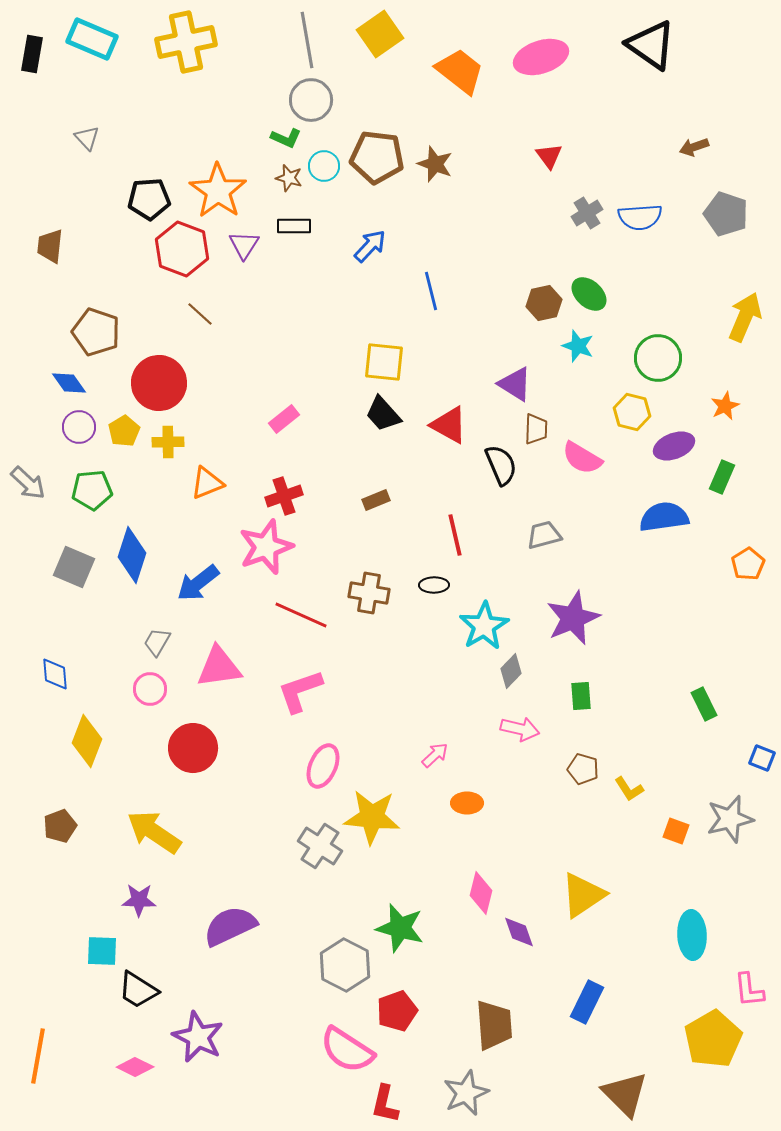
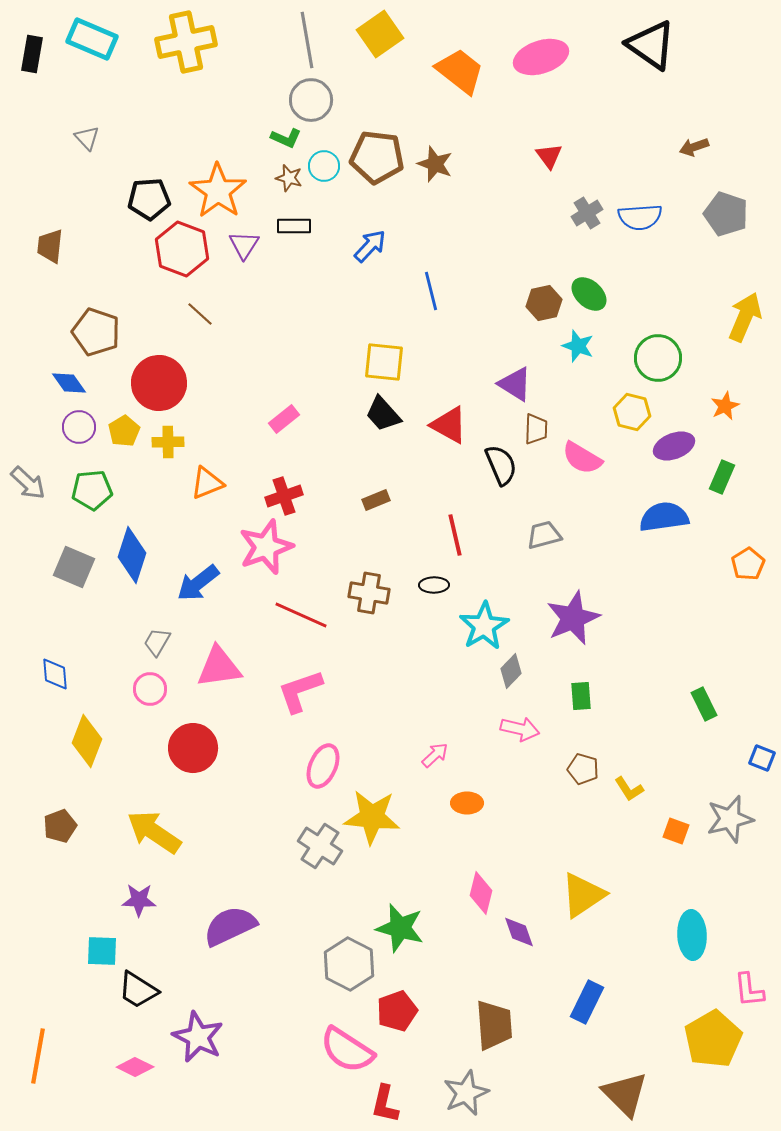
gray hexagon at (345, 965): moved 4 px right, 1 px up
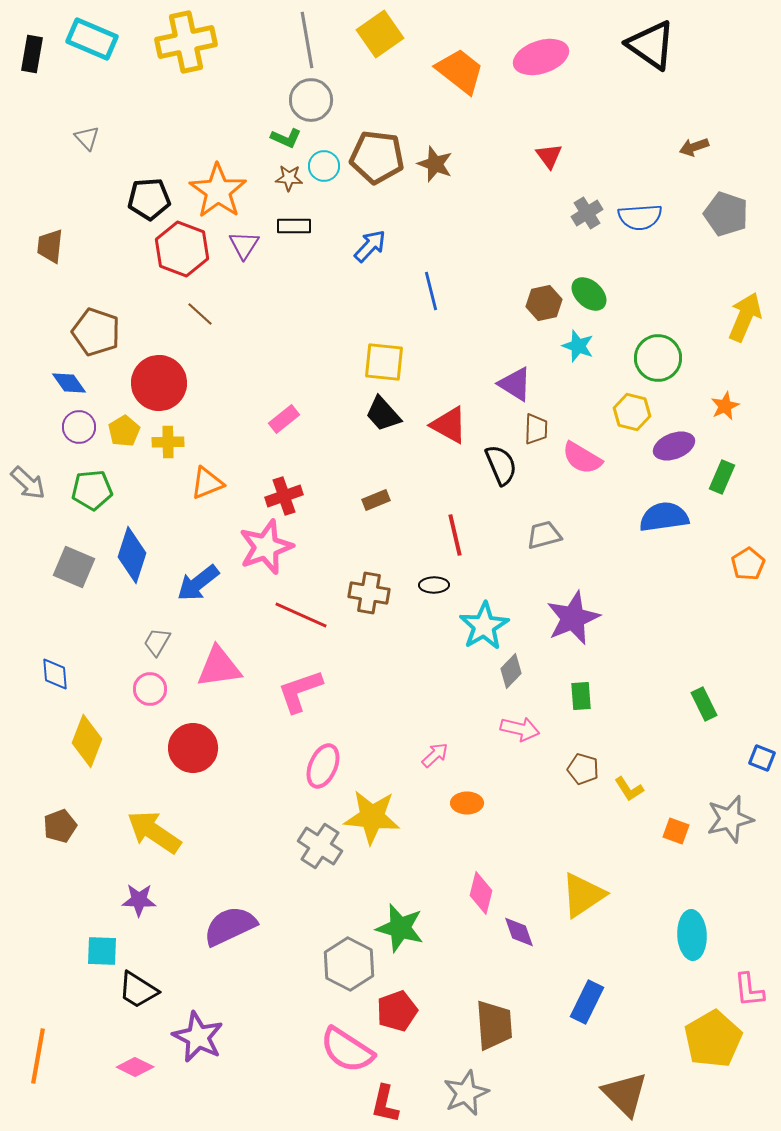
brown star at (289, 178): rotated 12 degrees counterclockwise
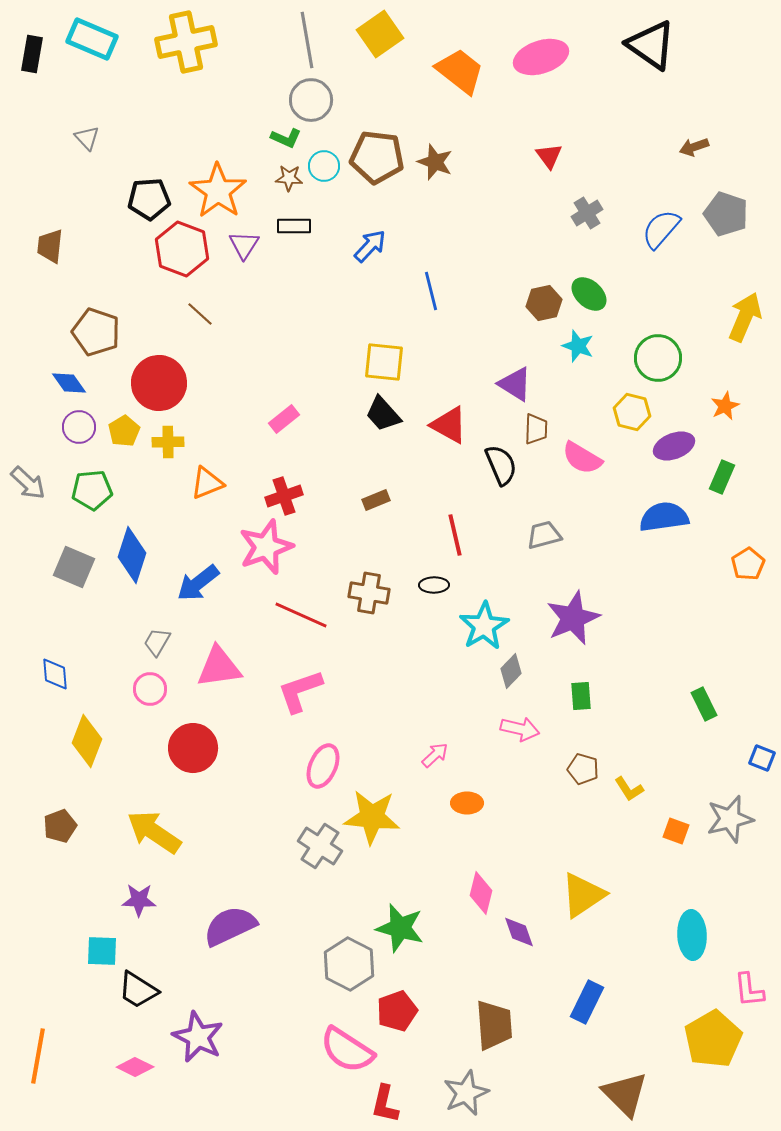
brown star at (435, 164): moved 2 px up
blue semicircle at (640, 217): moved 21 px right, 12 px down; rotated 135 degrees clockwise
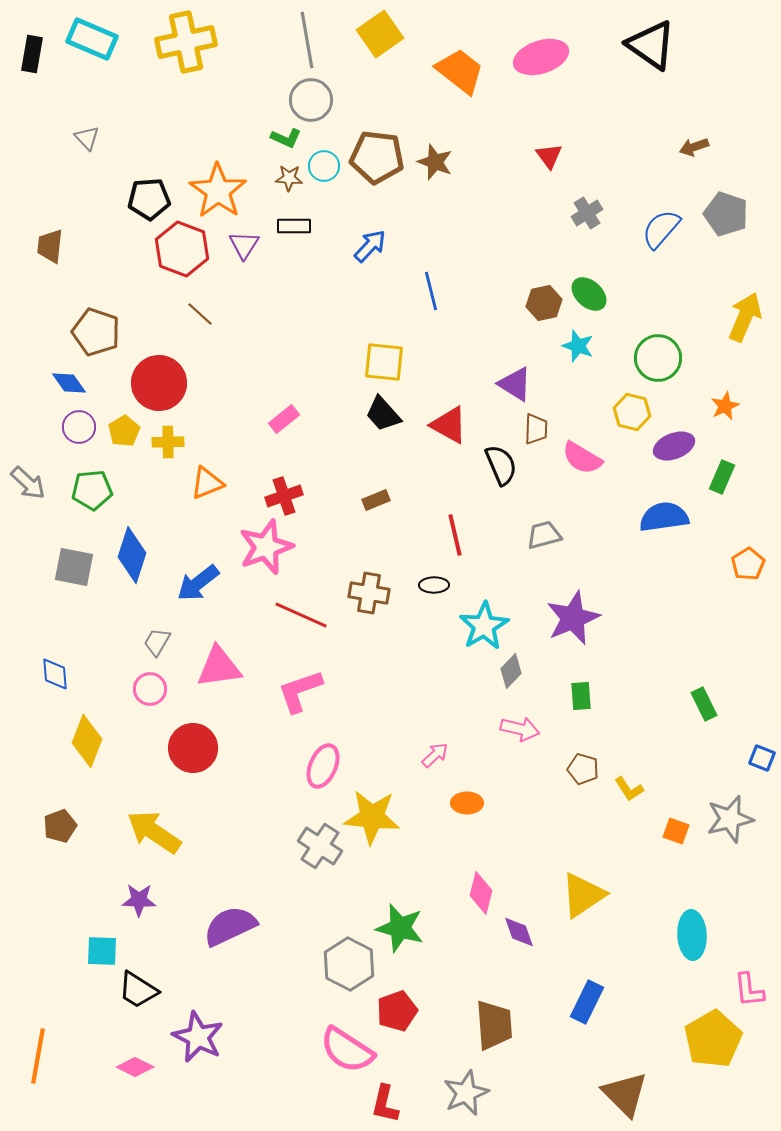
gray square at (74, 567): rotated 12 degrees counterclockwise
